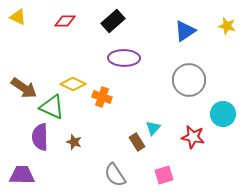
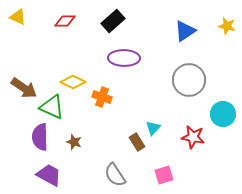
yellow diamond: moved 2 px up
purple trapezoid: moved 27 px right; rotated 28 degrees clockwise
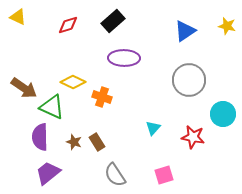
red diamond: moved 3 px right, 4 px down; rotated 15 degrees counterclockwise
brown rectangle: moved 40 px left
purple trapezoid: moved 1 px left, 2 px up; rotated 68 degrees counterclockwise
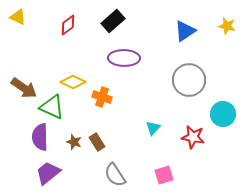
red diamond: rotated 20 degrees counterclockwise
